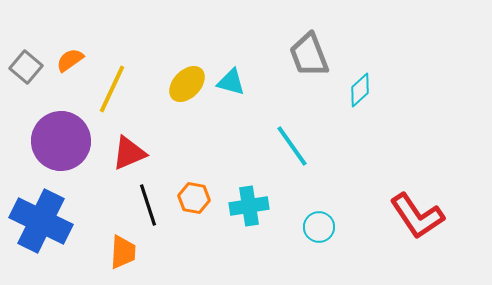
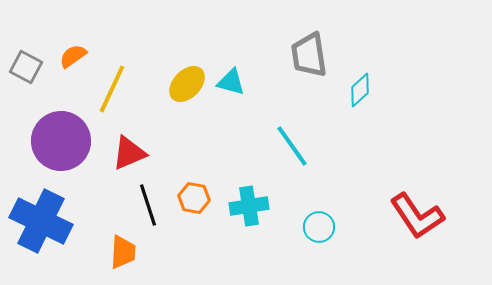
gray trapezoid: rotated 12 degrees clockwise
orange semicircle: moved 3 px right, 4 px up
gray square: rotated 12 degrees counterclockwise
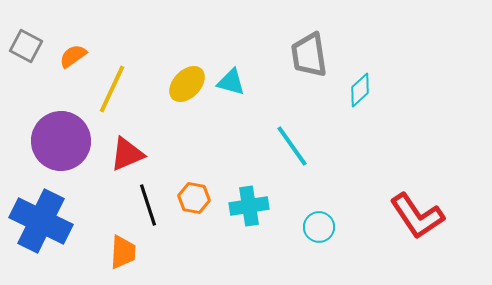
gray square: moved 21 px up
red triangle: moved 2 px left, 1 px down
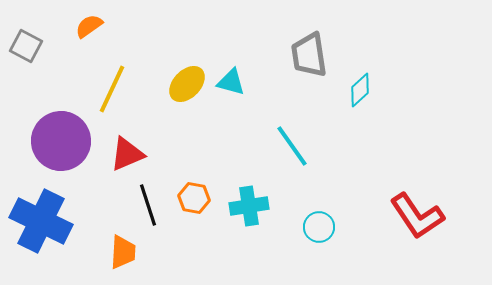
orange semicircle: moved 16 px right, 30 px up
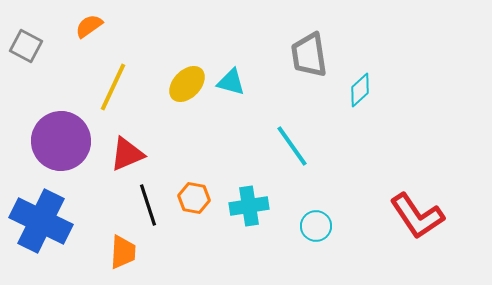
yellow line: moved 1 px right, 2 px up
cyan circle: moved 3 px left, 1 px up
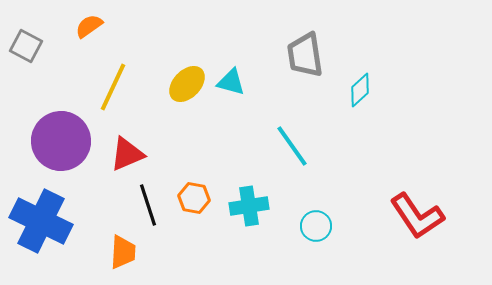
gray trapezoid: moved 4 px left
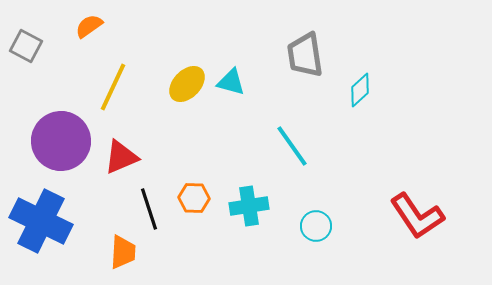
red triangle: moved 6 px left, 3 px down
orange hexagon: rotated 8 degrees counterclockwise
black line: moved 1 px right, 4 px down
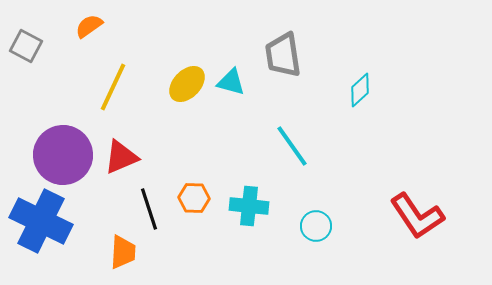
gray trapezoid: moved 22 px left
purple circle: moved 2 px right, 14 px down
cyan cross: rotated 15 degrees clockwise
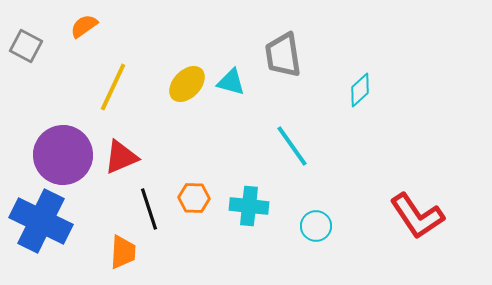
orange semicircle: moved 5 px left
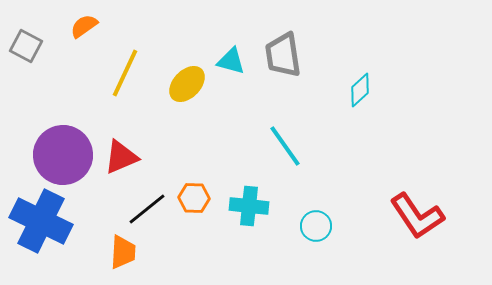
cyan triangle: moved 21 px up
yellow line: moved 12 px right, 14 px up
cyan line: moved 7 px left
black line: moved 2 px left; rotated 69 degrees clockwise
